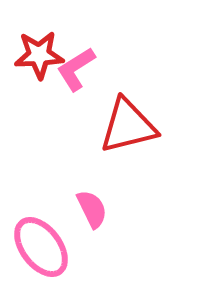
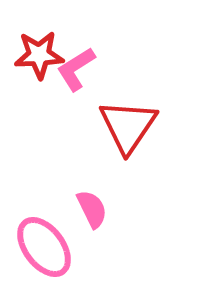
red triangle: rotated 42 degrees counterclockwise
pink ellipse: moved 3 px right
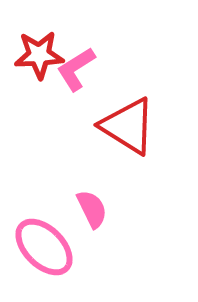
red triangle: rotated 32 degrees counterclockwise
pink ellipse: rotated 8 degrees counterclockwise
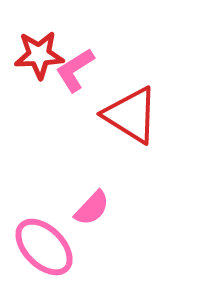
pink L-shape: moved 1 px left, 1 px down
red triangle: moved 3 px right, 11 px up
pink semicircle: moved 1 px up; rotated 69 degrees clockwise
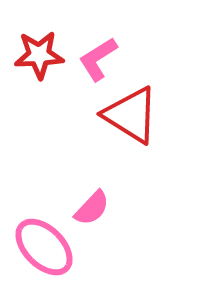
pink L-shape: moved 23 px right, 11 px up
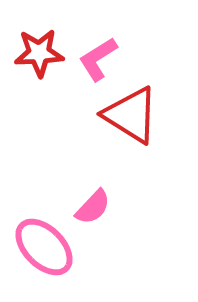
red star: moved 2 px up
pink semicircle: moved 1 px right, 1 px up
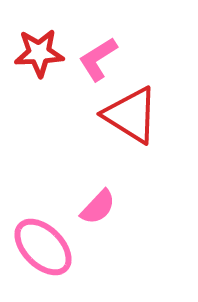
pink semicircle: moved 5 px right
pink ellipse: moved 1 px left
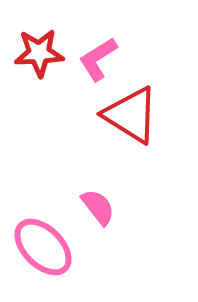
pink semicircle: rotated 81 degrees counterclockwise
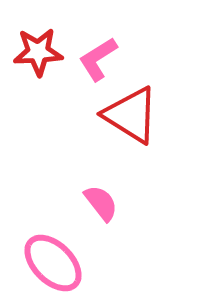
red star: moved 1 px left, 1 px up
pink semicircle: moved 3 px right, 4 px up
pink ellipse: moved 10 px right, 16 px down
